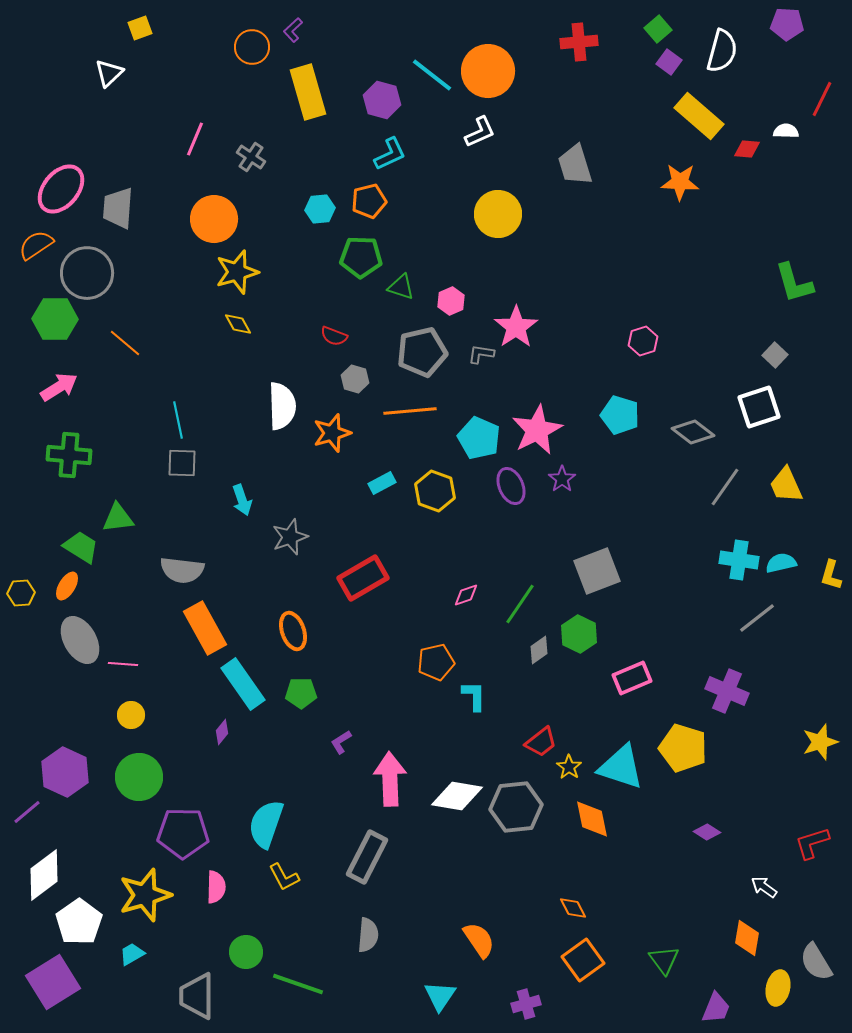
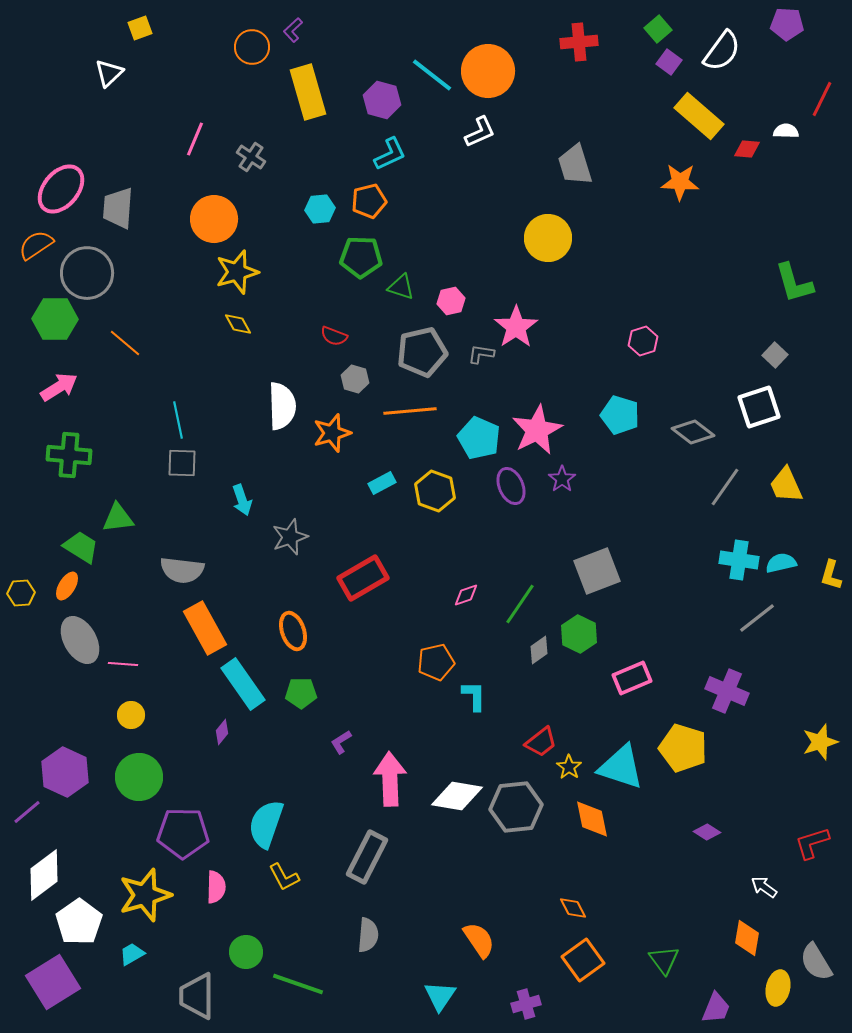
white semicircle at (722, 51): rotated 21 degrees clockwise
yellow circle at (498, 214): moved 50 px right, 24 px down
pink hexagon at (451, 301): rotated 12 degrees clockwise
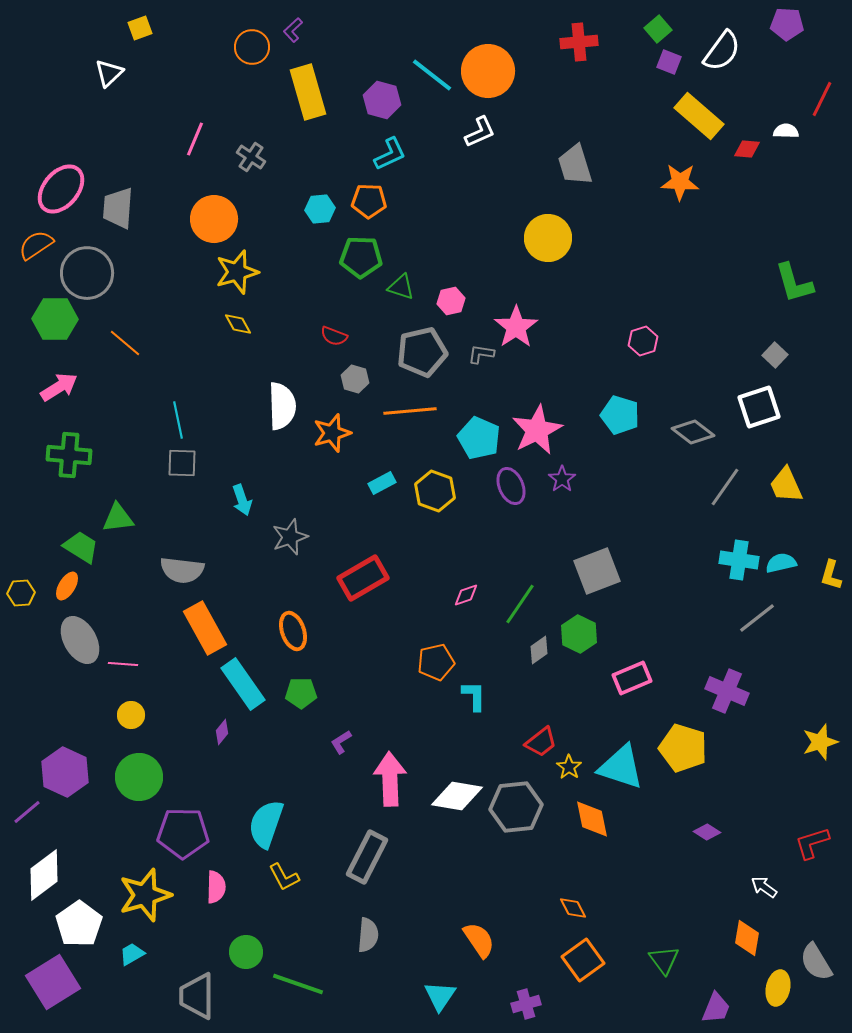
purple square at (669, 62): rotated 15 degrees counterclockwise
orange pentagon at (369, 201): rotated 16 degrees clockwise
white pentagon at (79, 922): moved 2 px down
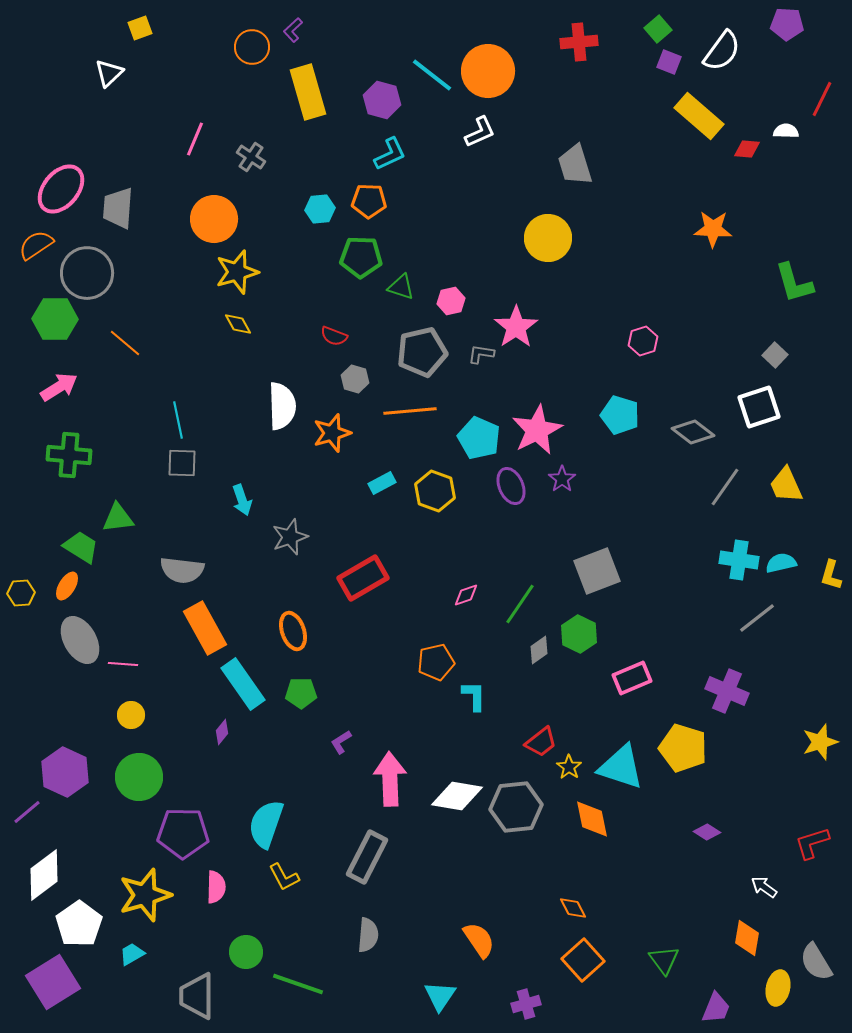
orange star at (680, 182): moved 33 px right, 47 px down
orange square at (583, 960): rotated 6 degrees counterclockwise
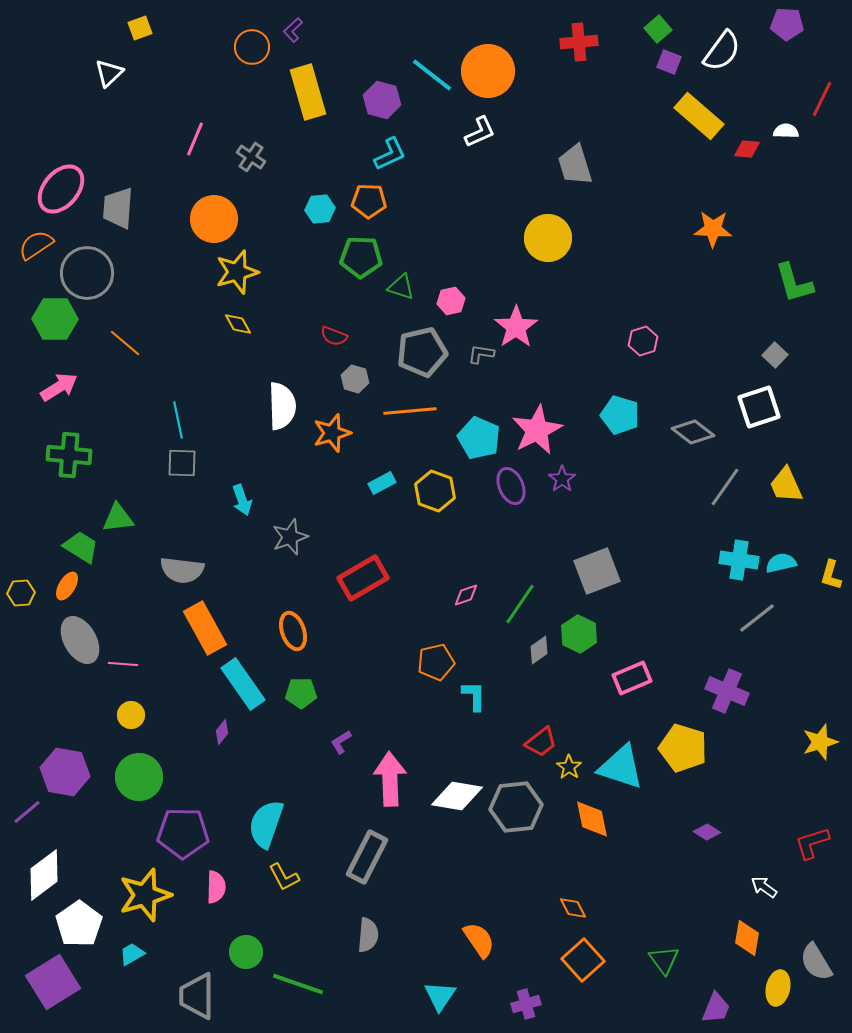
purple hexagon at (65, 772): rotated 15 degrees counterclockwise
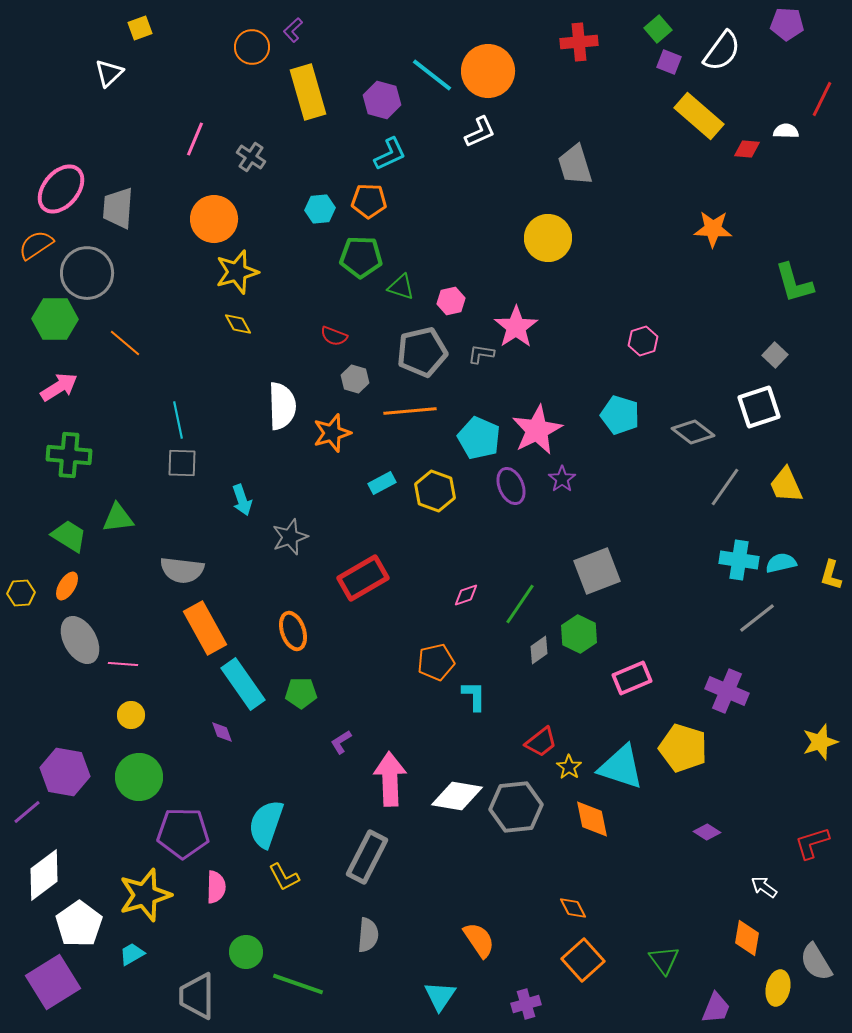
green trapezoid at (81, 547): moved 12 px left, 11 px up
purple diamond at (222, 732): rotated 60 degrees counterclockwise
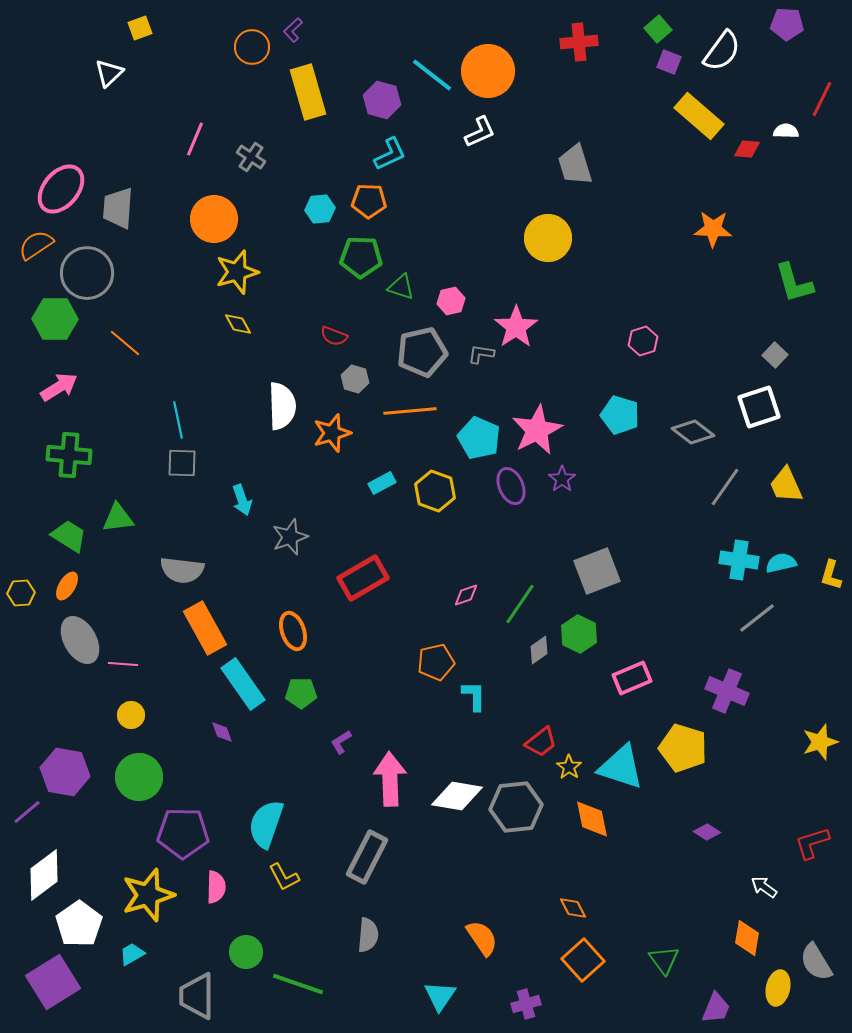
yellow star at (145, 895): moved 3 px right
orange semicircle at (479, 940): moved 3 px right, 2 px up
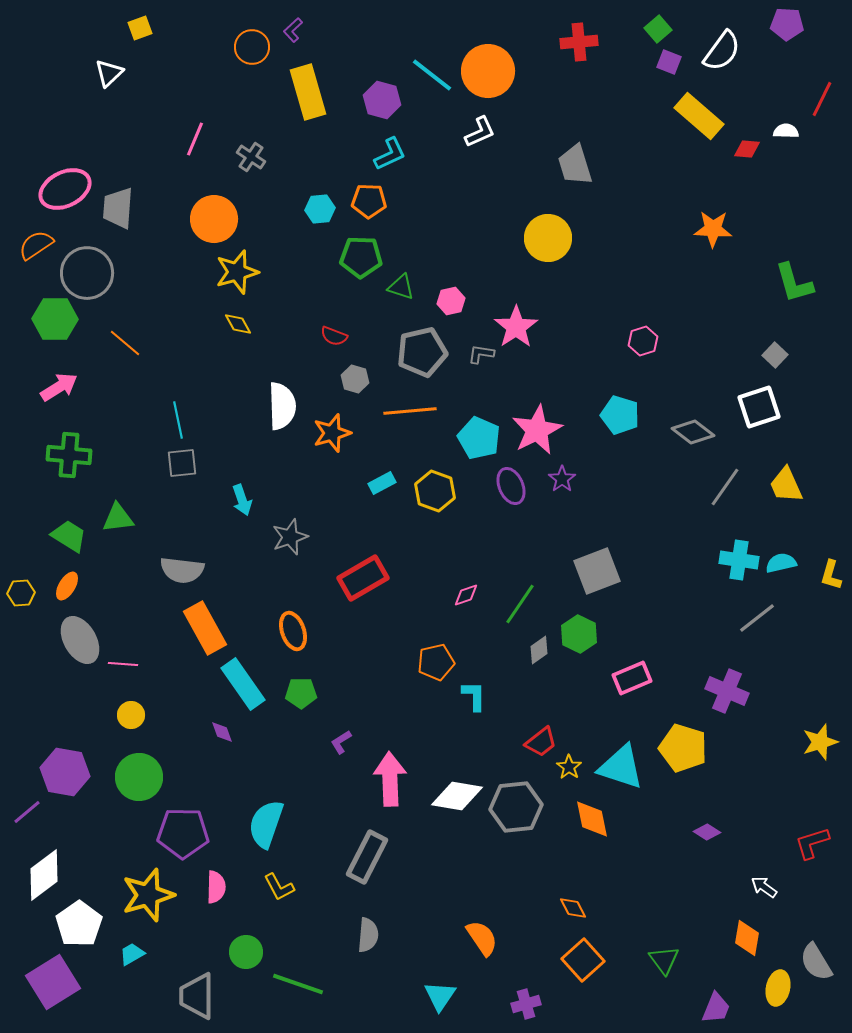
pink ellipse at (61, 189): moved 4 px right; rotated 24 degrees clockwise
gray square at (182, 463): rotated 8 degrees counterclockwise
yellow L-shape at (284, 877): moved 5 px left, 10 px down
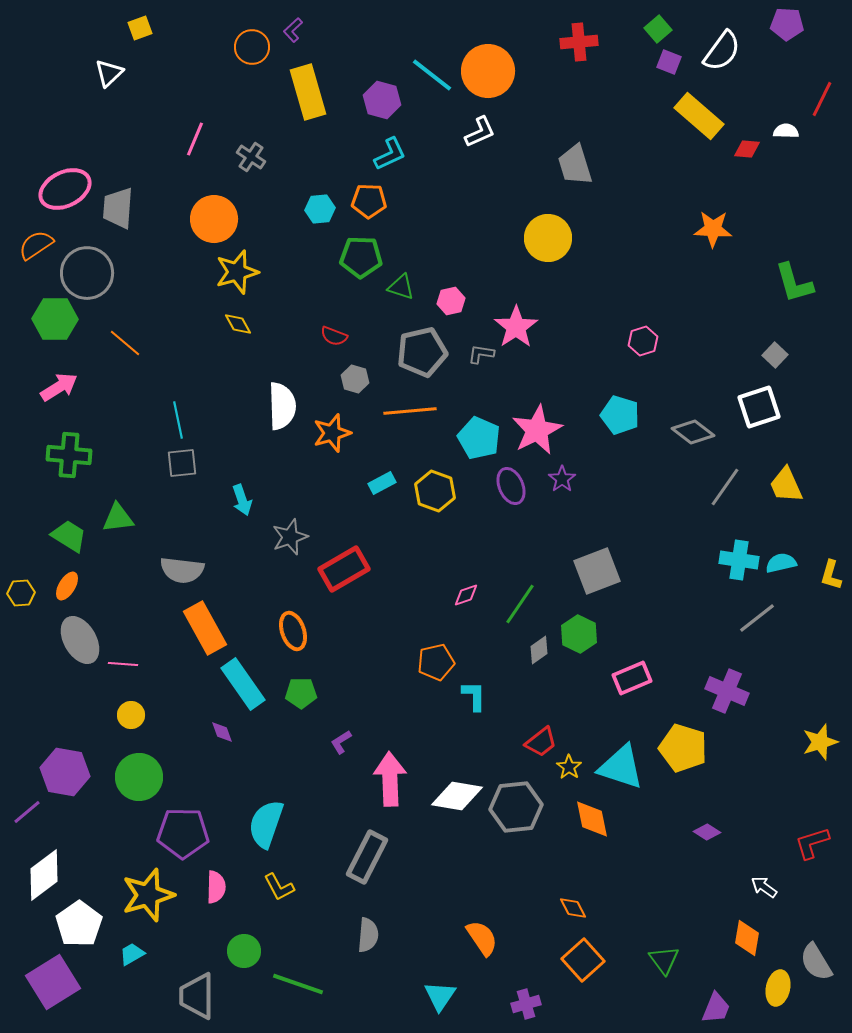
red rectangle at (363, 578): moved 19 px left, 9 px up
green circle at (246, 952): moved 2 px left, 1 px up
